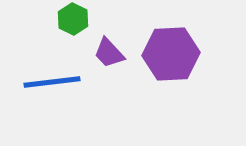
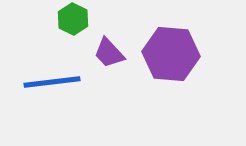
purple hexagon: rotated 8 degrees clockwise
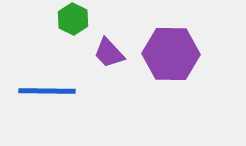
purple hexagon: rotated 4 degrees counterclockwise
blue line: moved 5 px left, 9 px down; rotated 8 degrees clockwise
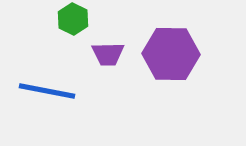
purple trapezoid: moved 1 px left, 1 px down; rotated 48 degrees counterclockwise
blue line: rotated 10 degrees clockwise
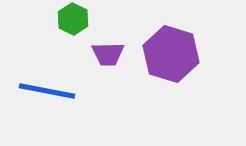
purple hexagon: rotated 16 degrees clockwise
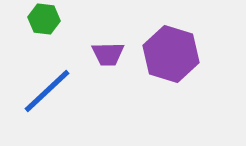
green hexagon: moved 29 px left; rotated 20 degrees counterclockwise
blue line: rotated 54 degrees counterclockwise
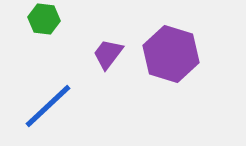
purple trapezoid: rotated 128 degrees clockwise
blue line: moved 1 px right, 15 px down
